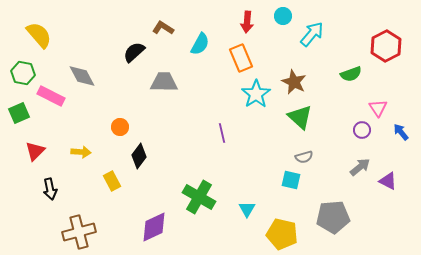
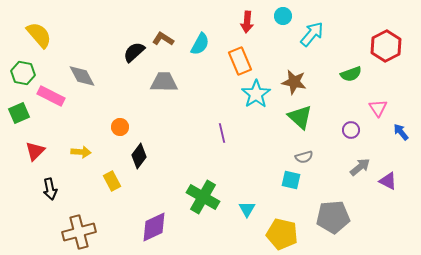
brown L-shape: moved 11 px down
orange rectangle: moved 1 px left, 3 px down
brown star: rotated 15 degrees counterclockwise
purple circle: moved 11 px left
green cross: moved 4 px right
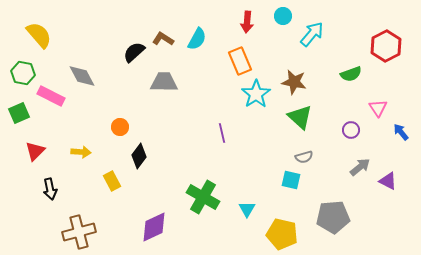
cyan semicircle: moved 3 px left, 5 px up
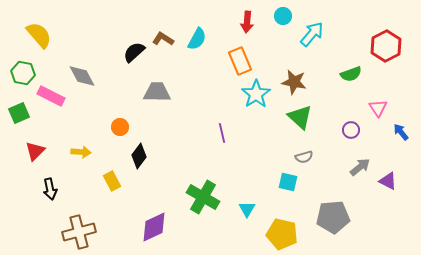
gray trapezoid: moved 7 px left, 10 px down
cyan square: moved 3 px left, 2 px down
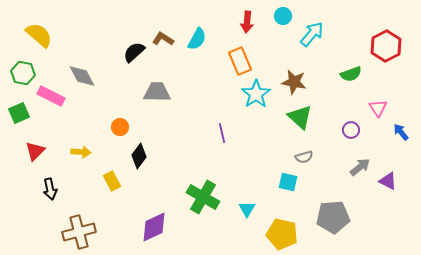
yellow semicircle: rotated 8 degrees counterclockwise
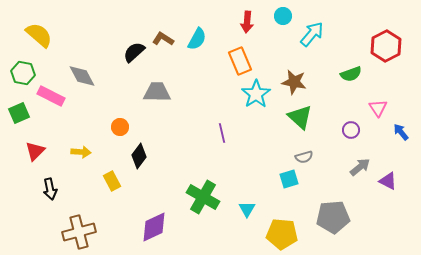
cyan square: moved 1 px right, 3 px up; rotated 30 degrees counterclockwise
yellow pentagon: rotated 8 degrees counterclockwise
